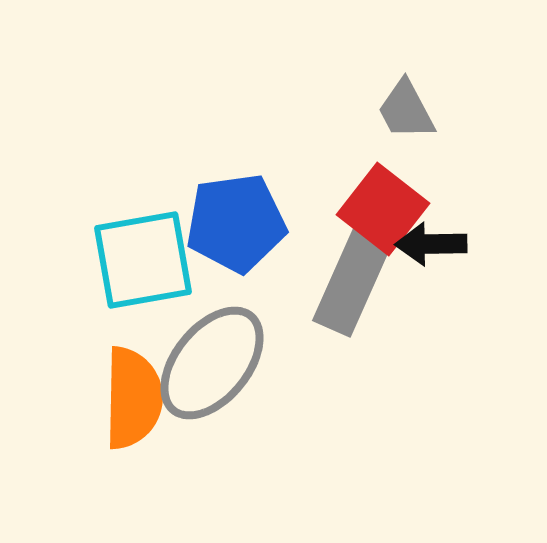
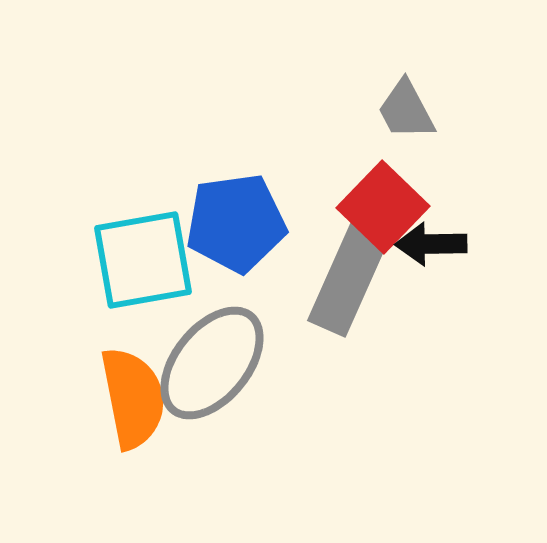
red square: moved 2 px up; rotated 6 degrees clockwise
gray rectangle: moved 5 px left
orange semicircle: rotated 12 degrees counterclockwise
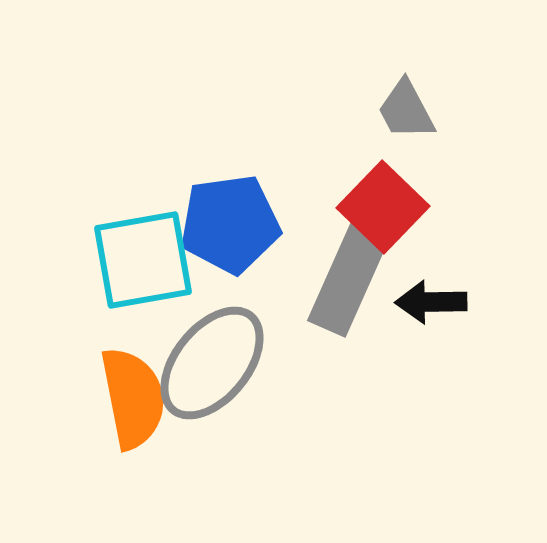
blue pentagon: moved 6 px left, 1 px down
black arrow: moved 58 px down
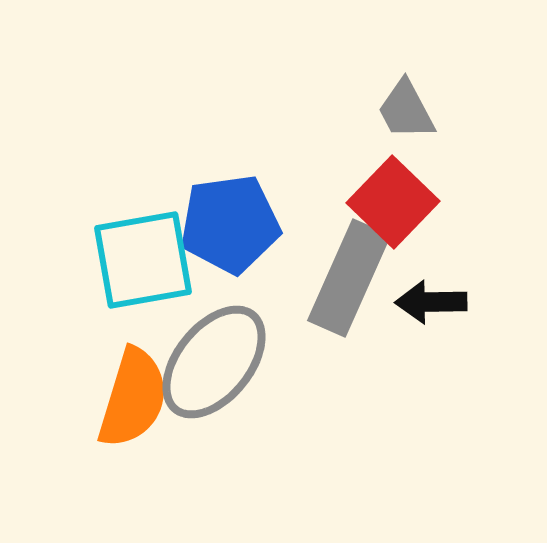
red square: moved 10 px right, 5 px up
gray ellipse: moved 2 px right, 1 px up
orange semicircle: rotated 28 degrees clockwise
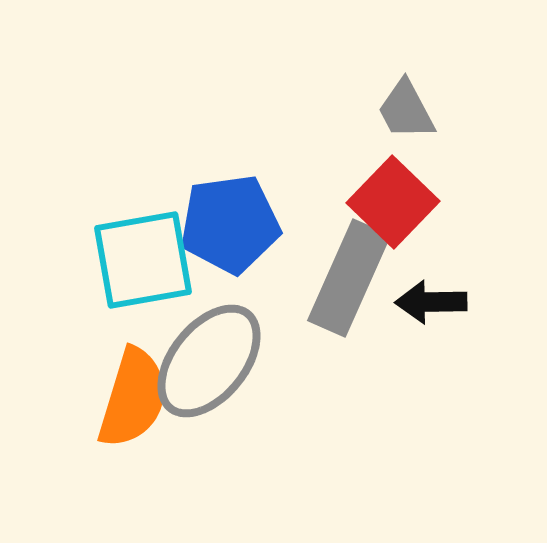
gray ellipse: moved 5 px left, 1 px up
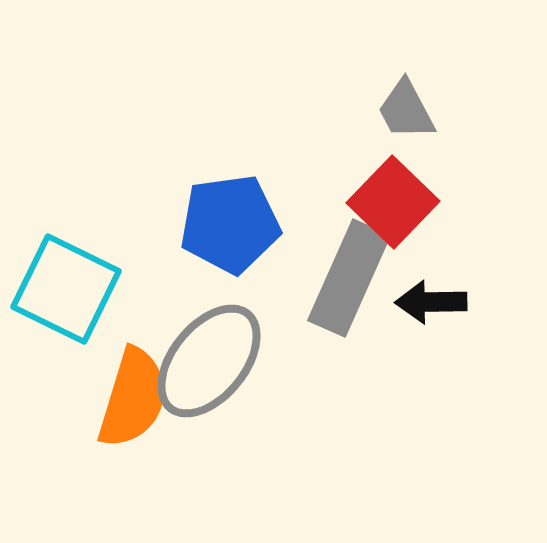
cyan square: moved 77 px left, 29 px down; rotated 36 degrees clockwise
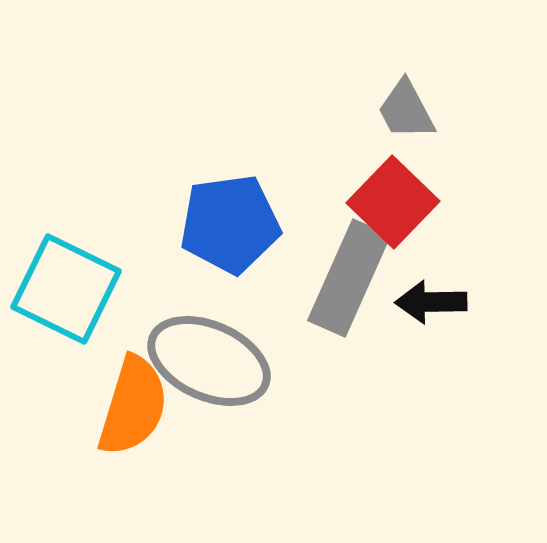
gray ellipse: rotated 75 degrees clockwise
orange semicircle: moved 8 px down
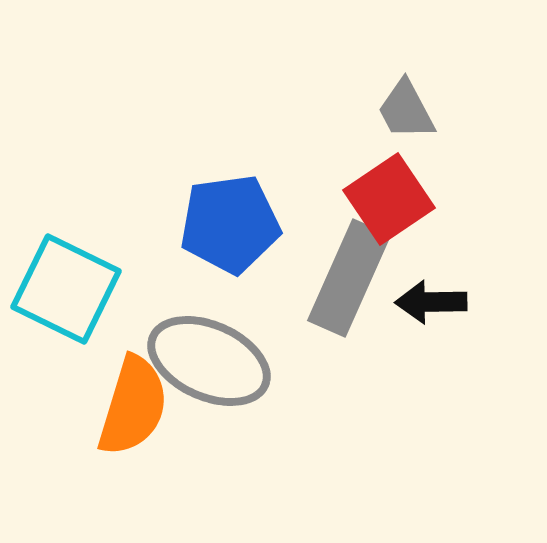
red square: moved 4 px left, 3 px up; rotated 12 degrees clockwise
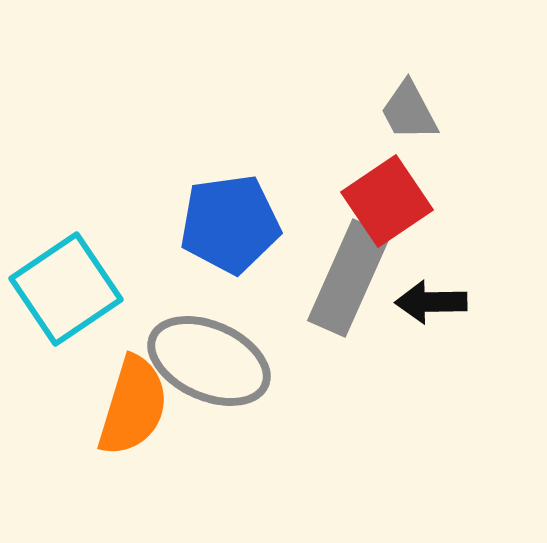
gray trapezoid: moved 3 px right, 1 px down
red square: moved 2 px left, 2 px down
cyan square: rotated 30 degrees clockwise
